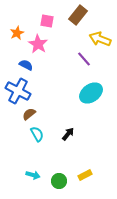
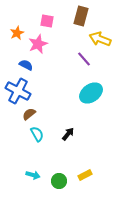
brown rectangle: moved 3 px right, 1 px down; rotated 24 degrees counterclockwise
pink star: rotated 18 degrees clockwise
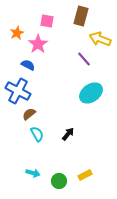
pink star: rotated 12 degrees counterclockwise
blue semicircle: moved 2 px right
cyan arrow: moved 2 px up
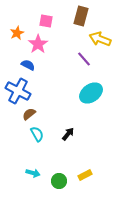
pink square: moved 1 px left
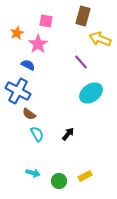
brown rectangle: moved 2 px right
purple line: moved 3 px left, 3 px down
brown semicircle: rotated 104 degrees counterclockwise
yellow rectangle: moved 1 px down
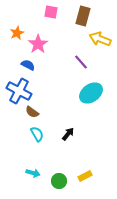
pink square: moved 5 px right, 9 px up
blue cross: moved 1 px right
brown semicircle: moved 3 px right, 2 px up
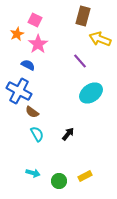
pink square: moved 16 px left, 8 px down; rotated 16 degrees clockwise
orange star: moved 1 px down
purple line: moved 1 px left, 1 px up
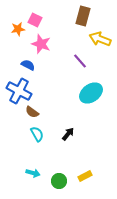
orange star: moved 1 px right, 5 px up; rotated 16 degrees clockwise
pink star: moved 3 px right; rotated 18 degrees counterclockwise
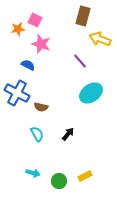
blue cross: moved 2 px left, 2 px down
brown semicircle: moved 9 px right, 5 px up; rotated 24 degrees counterclockwise
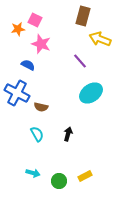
black arrow: rotated 24 degrees counterclockwise
